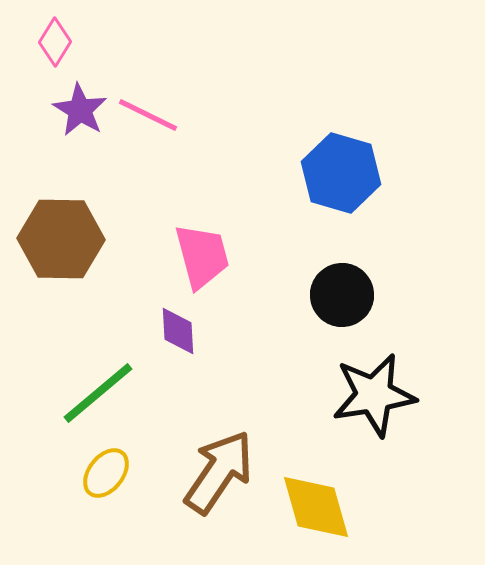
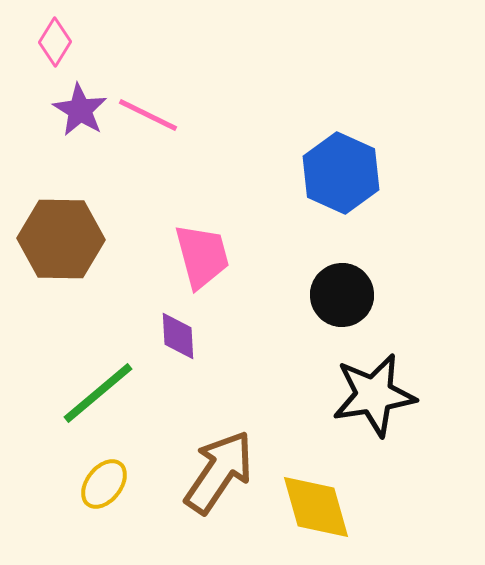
blue hexagon: rotated 8 degrees clockwise
purple diamond: moved 5 px down
yellow ellipse: moved 2 px left, 11 px down
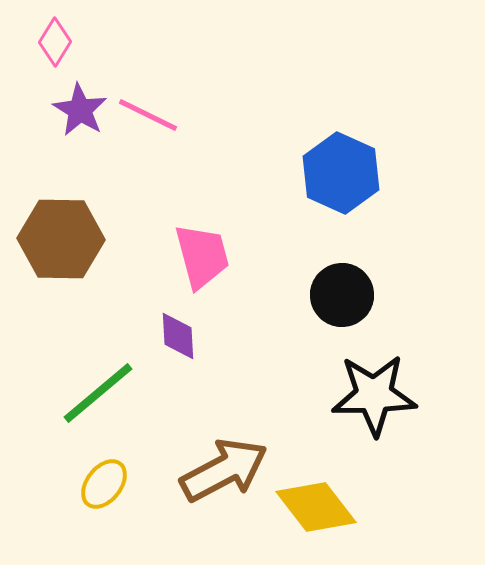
black star: rotated 8 degrees clockwise
brown arrow: moved 5 px right, 2 px up; rotated 28 degrees clockwise
yellow diamond: rotated 22 degrees counterclockwise
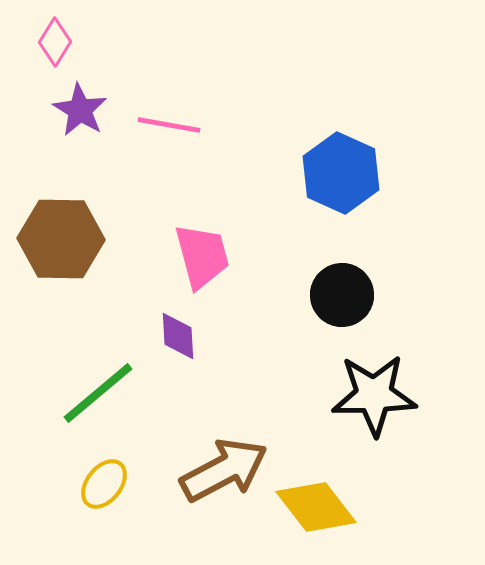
pink line: moved 21 px right, 10 px down; rotated 16 degrees counterclockwise
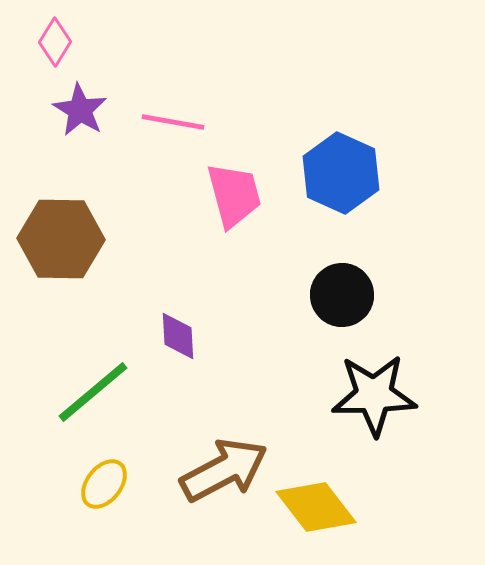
pink line: moved 4 px right, 3 px up
pink trapezoid: moved 32 px right, 61 px up
green line: moved 5 px left, 1 px up
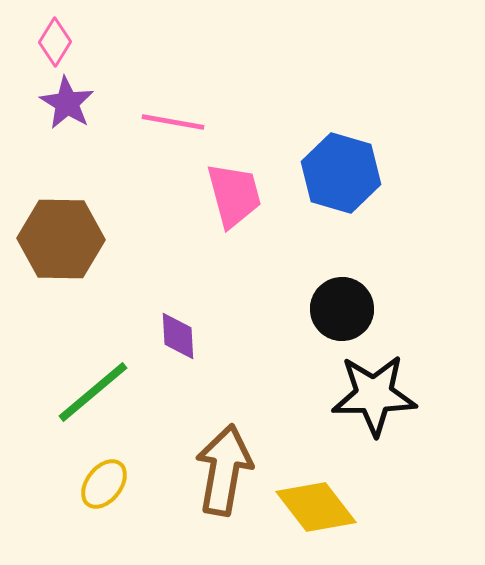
purple star: moved 13 px left, 7 px up
blue hexagon: rotated 8 degrees counterclockwise
black circle: moved 14 px down
brown arrow: rotated 52 degrees counterclockwise
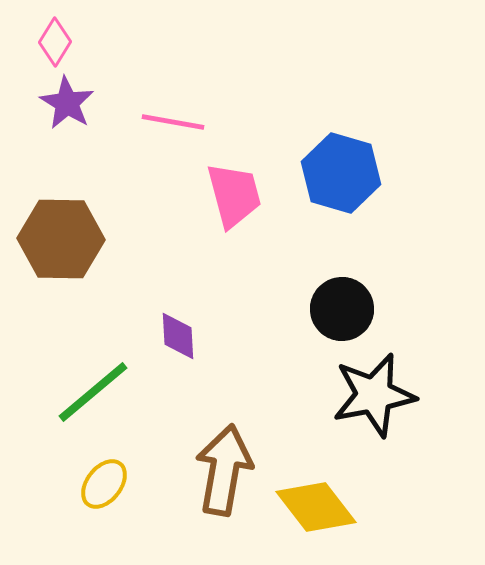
black star: rotated 10 degrees counterclockwise
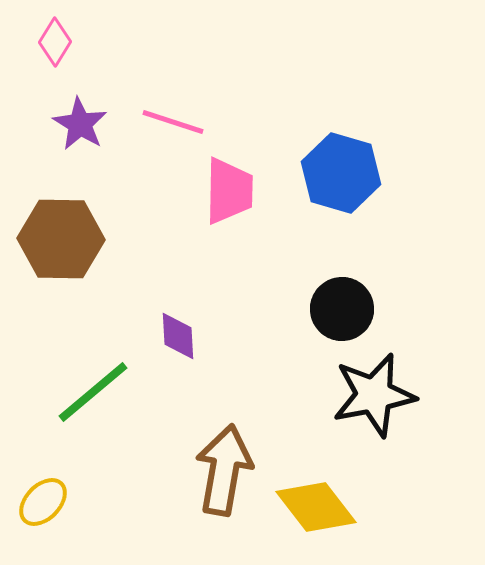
purple star: moved 13 px right, 21 px down
pink line: rotated 8 degrees clockwise
pink trapezoid: moved 5 px left, 4 px up; rotated 16 degrees clockwise
yellow ellipse: moved 61 px left, 18 px down; rotated 6 degrees clockwise
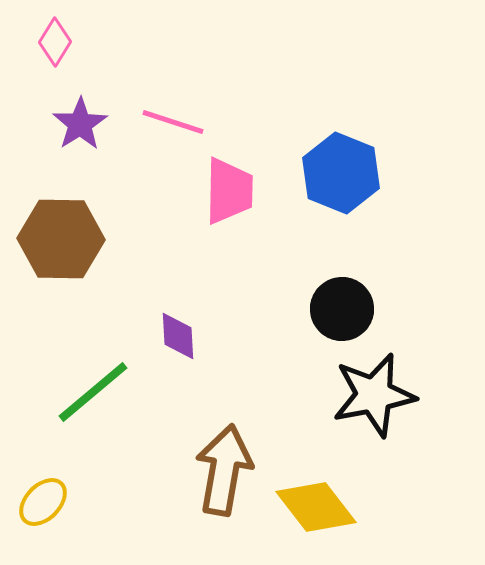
purple star: rotated 8 degrees clockwise
blue hexagon: rotated 6 degrees clockwise
